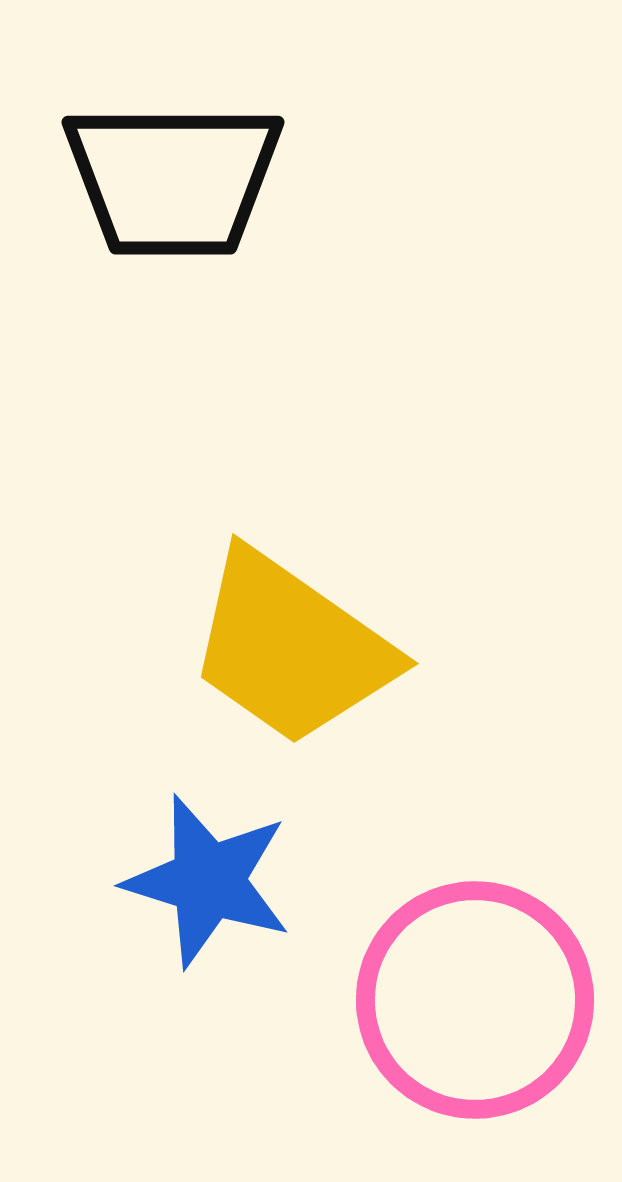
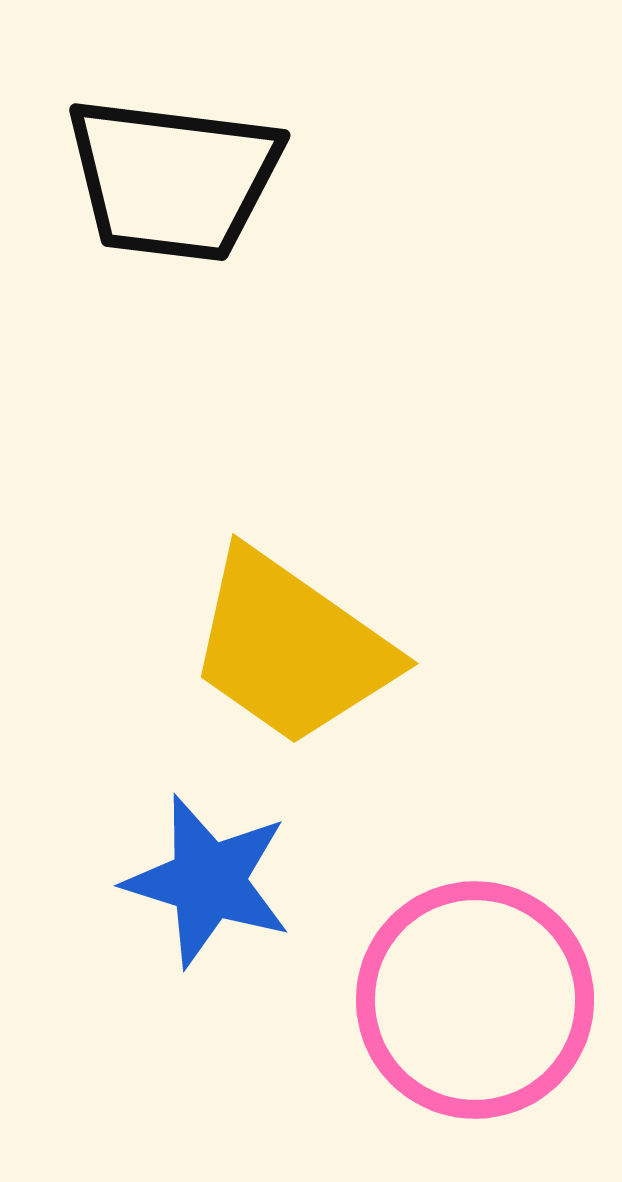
black trapezoid: rotated 7 degrees clockwise
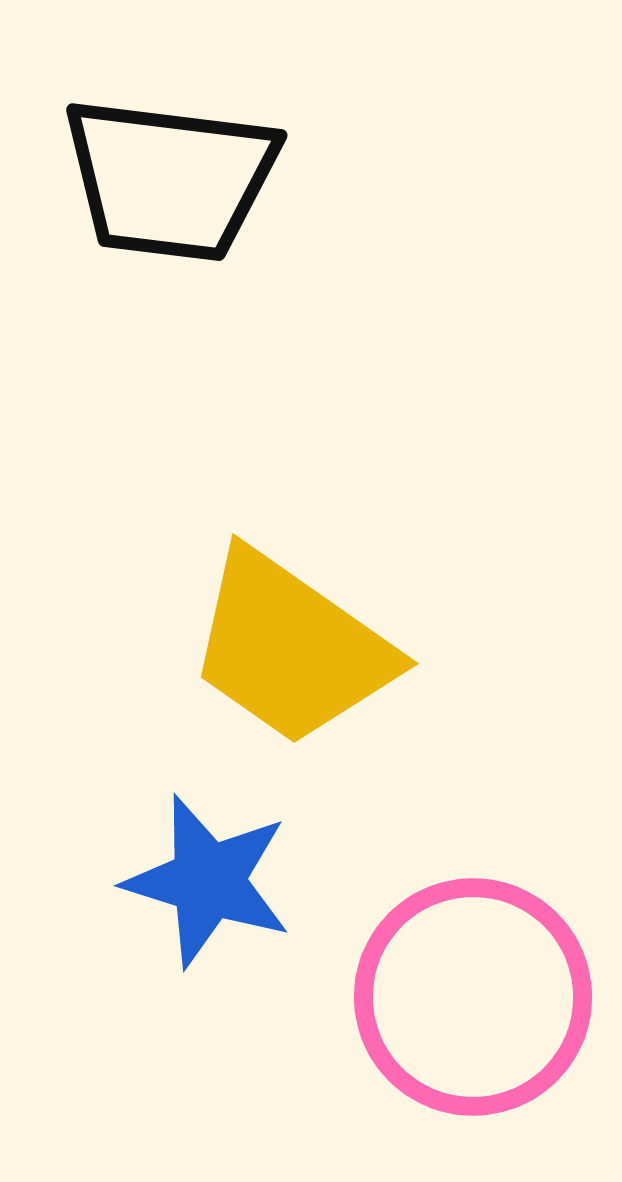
black trapezoid: moved 3 px left
pink circle: moved 2 px left, 3 px up
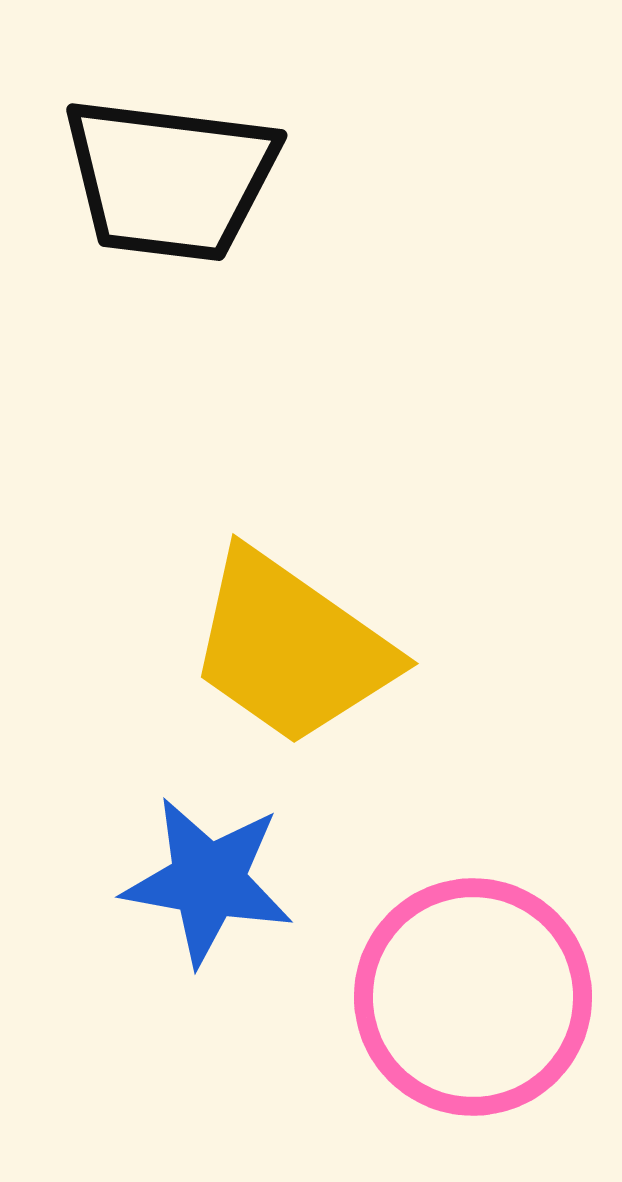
blue star: rotated 7 degrees counterclockwise
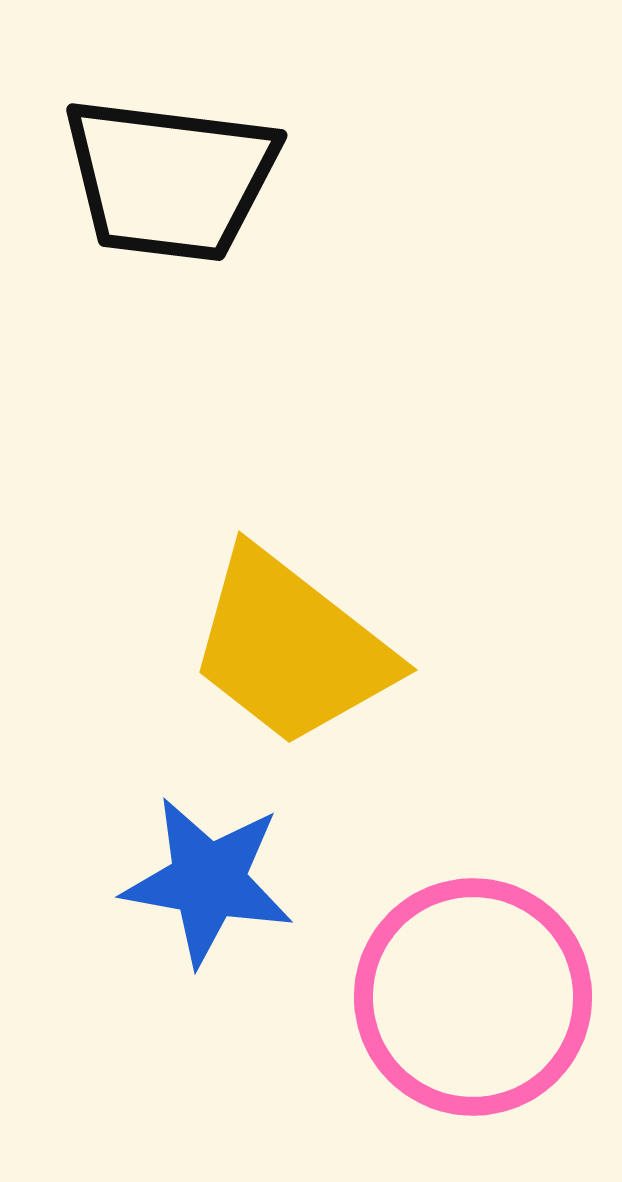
yellow trapezoid: rotated 3 degrees clockwise
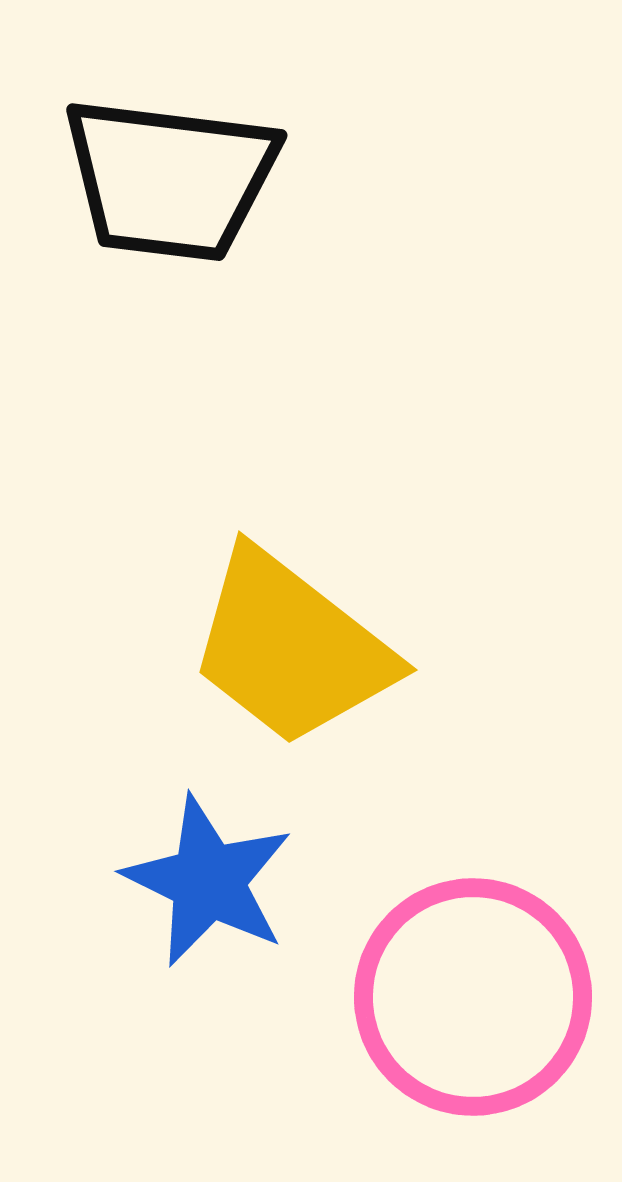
blue star: rotated 16 degrees clockwise
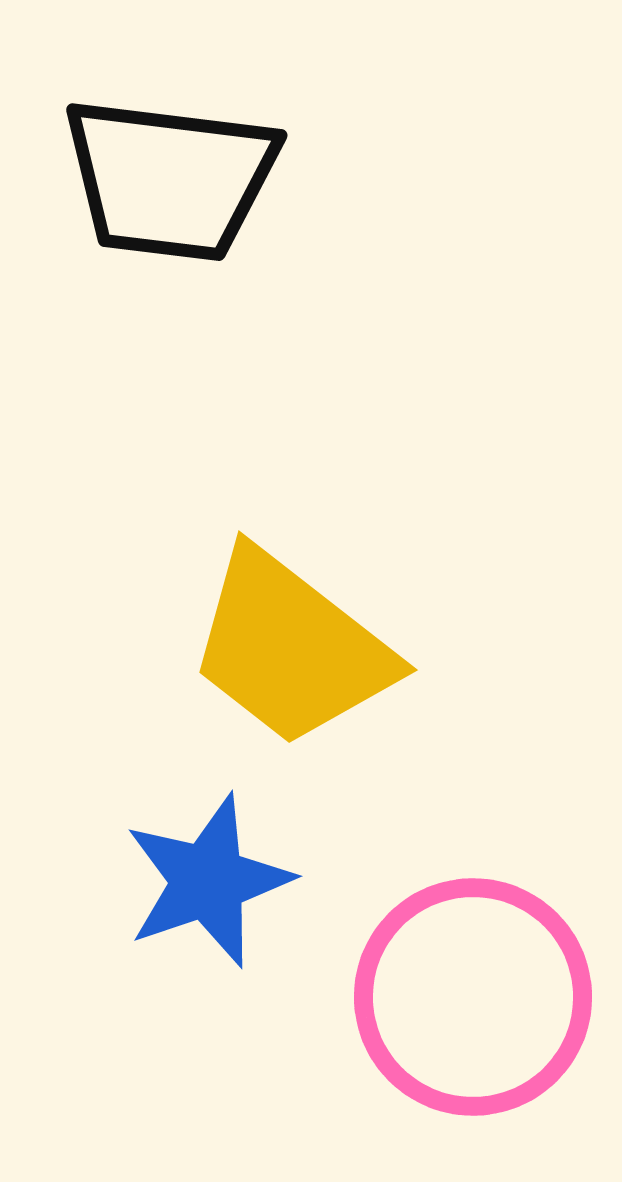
blue star: rotated 27 degrees clockwise
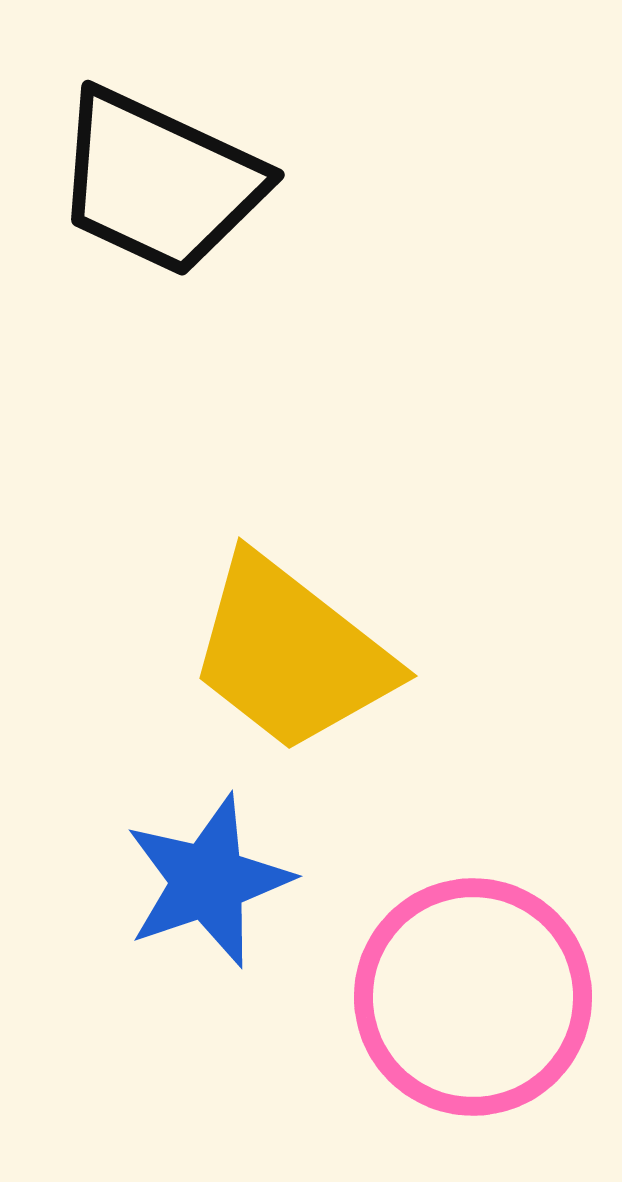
black trapezoid: moved 11 px left, 3 px down; rotated 18 degrees clockwise
yellow trapezoid: moved 6 px down
